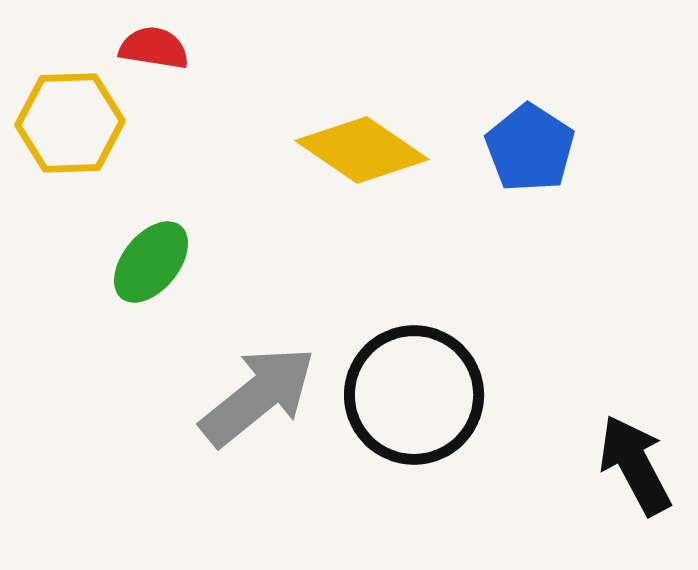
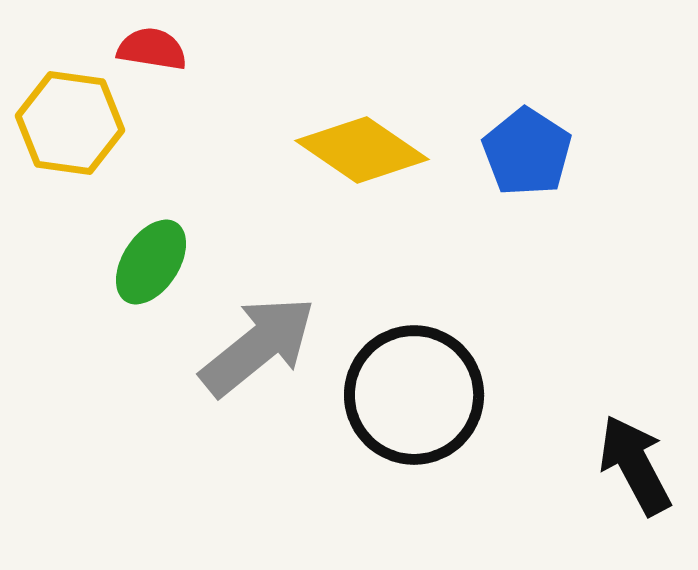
red semicircle: moved 2 px left, 1 px down
yellow hexagon: rotated 10 degrees clockwise
blue pentagon: moved 3 px left, 4 px down
green ellipse: rotated 6 degrees counterclockwise
gray arrow: moved 50 px up
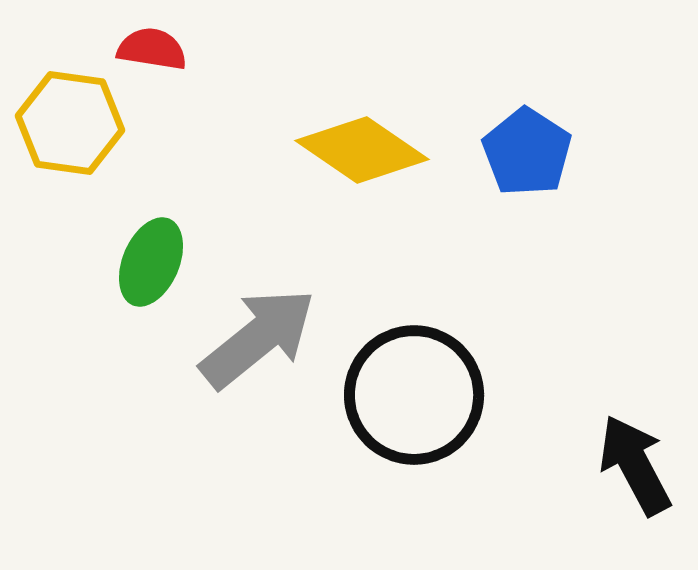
green ellipse: rotated 10 degrees counterclockwise
gray arrow: moved 8 px up
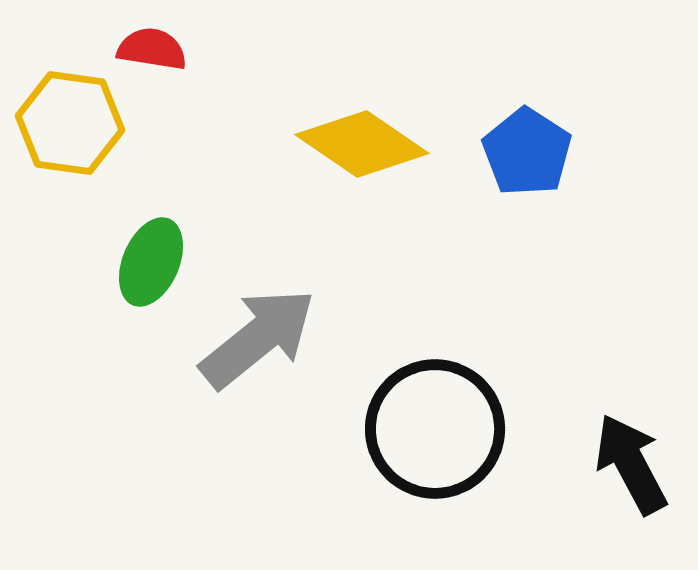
yellow diamond: moved 6 px up
black circle: moved 21 px right, 34 px down
black arrow: moved 4 px left, 1 px up
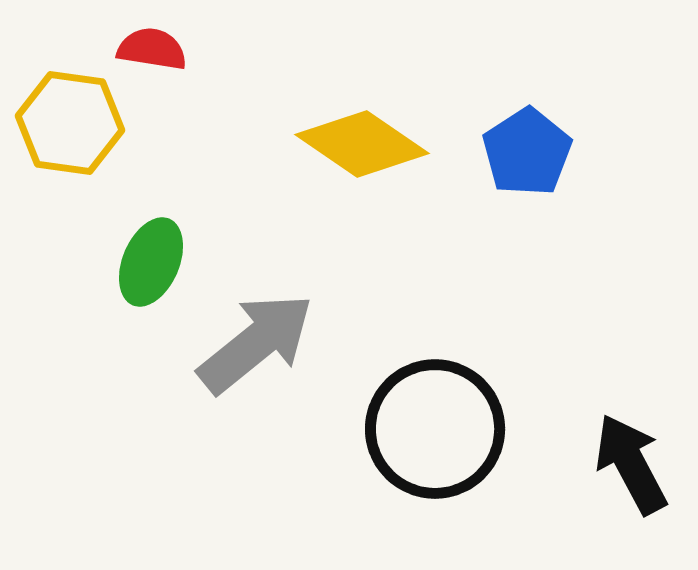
blue pentagon: rotated 6 degrees clockwise
gray arrow: moved 2 px left, 5 px down
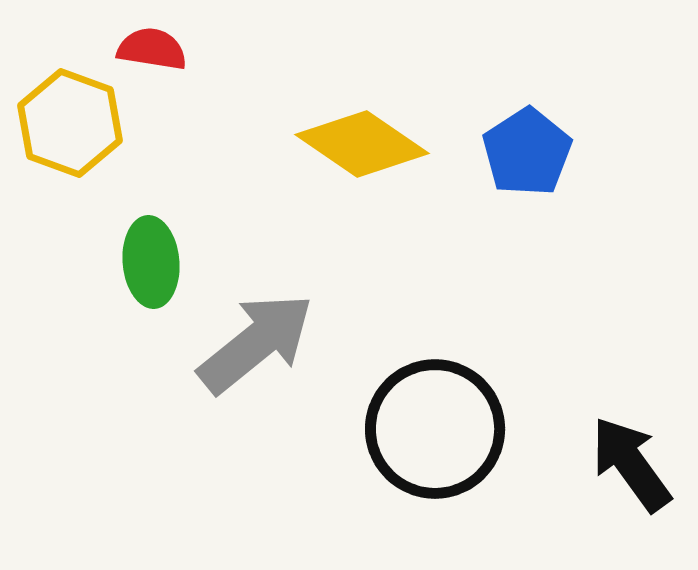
yellow hexagon: rotated 12 degrees clockwise
green ellipse: rotated 28 degrees counterclockwise
black arrow: rotated 8 degrees counterclockwise
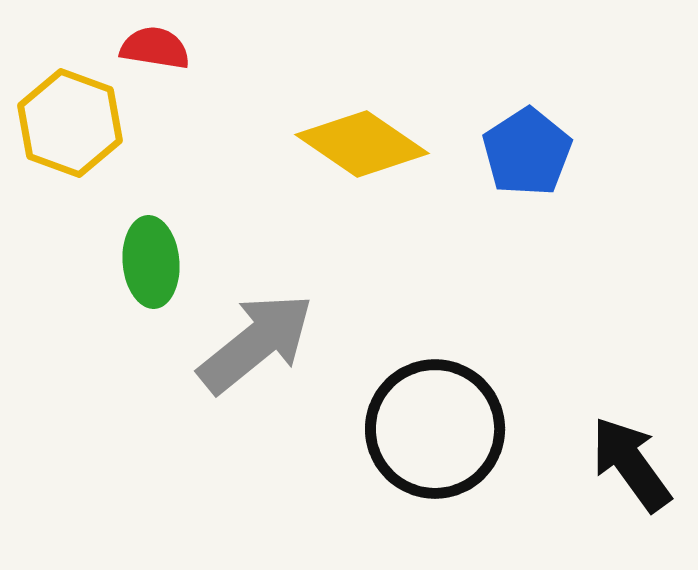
red semicircle: moved 3 px right, 1 px up
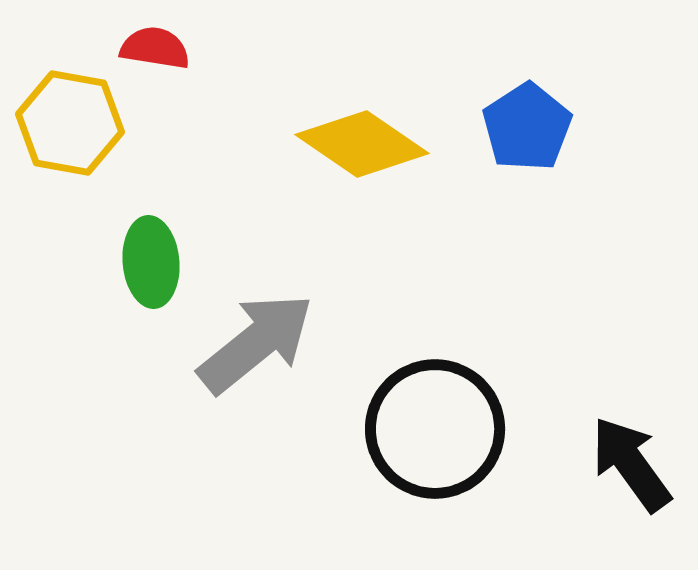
yellow hexagon: rotated 10 degrees counterclockwise
blue pentagon: moved 25 px up
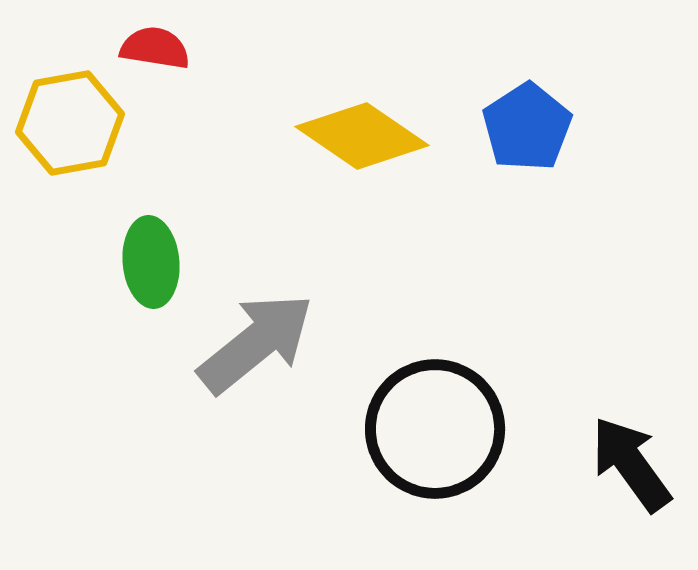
yellow hexagon: rotated 20 degrees counterclockwise
yellow diamond: moved 8 px up
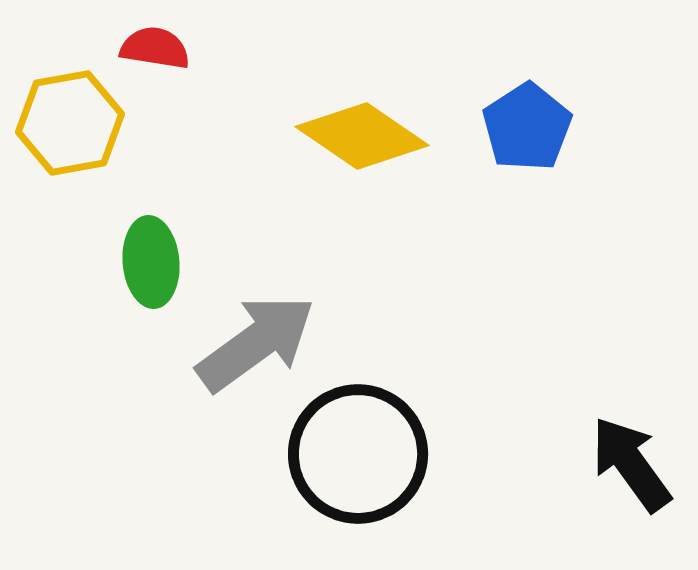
gray arrow: rotated 3 degrees clockwise
black circle: moved 77 px left, 25 px down
